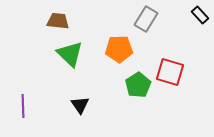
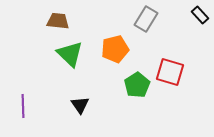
orange pentagon: moved 4 px left; rotated 12 degrees counterclockwise
green pentagon: moved 1 px left
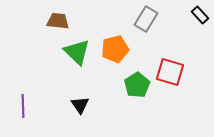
green triangle: moved 7 px right, 2 px up
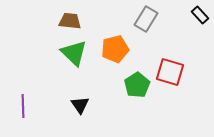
brown trapezoid: moved 12 px right
green triangle: moved 3 px left, 1 px down
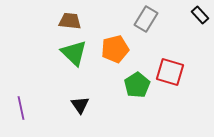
purple line: moved 2 px left, 2 px down; rotated 10 degrees counterclockwise
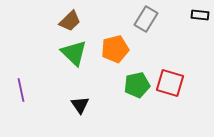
black rectangle: rotated 42 degrees counterclockwise
brown trapezoid: rotated 130 degrees clockwise
red square: moved 11 px down
green pentagon: rotated 20 degrees clockwise
purple line: moved 18 px up
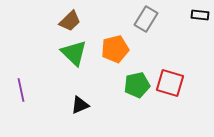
black triangle: rotated 42 degrees clockwise
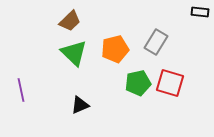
black rectangle: moved 3 px up
gray rectangle: moved 10 px right, 23 px down
green pentagon: moved 1 px right, 2 px up
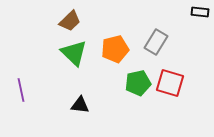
black triangle: rotated 30 degrees clockwise
